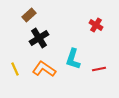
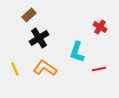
red cross: moved 4 px right, 2 px down
cyan L-shape: moved 4 px right, 7 px up
orange L-shape: moved 1 px right, 1 px up
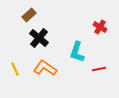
black cross: rotated 18 degrees counterclockwise
